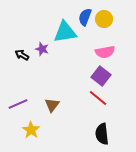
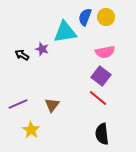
yellow circle: moved 2 px right, 2 px up
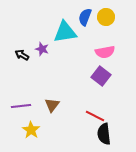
red line: moved 3 px left, 18 px down; rotated 12 degrees counterclockwise
purple line: moved 3 px right, 2 px down; rotated 18 degrees clockwise
black semicircle: moved 2 px right
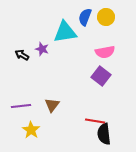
red line: moved 5 px down; rotated 18 degrees counterclockwise
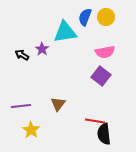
purple star: rotated 16 degrees clockwise
brown triangle: moved 6 px right, 1 px up
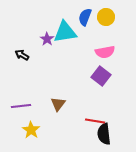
purple star: moved 5 px right, 10 px up
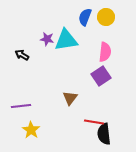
cyan triangle: moved 1 px right, 8 px down
purple star: rotated 24 degrees counterclockwise
pink semicircle: rotated 72 degrees counterclockwise
purple square: rotated 18 degrees clockwise
brown triangle: moved 12 px right, 6 px up
red line: moved 1 px left, 1 px down
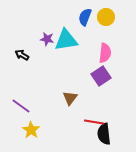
pink semicircle: moved 1 px down
purple line: rotated 42 degrees clockwise
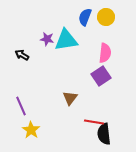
purple line: rotated 30 degrees clockwise
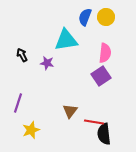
purple star: moved 24 px down
black arrow: rotated 32 degrees clockwise
brown triangle: moved 13 px down
purple line: moved 3 px left, 3 px up; rotated 42 degrees clockwise
yellow star: rotated 18 degrees clockwise
